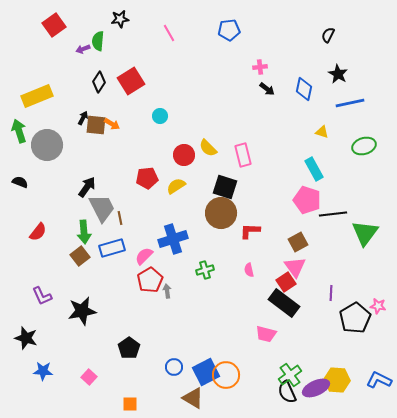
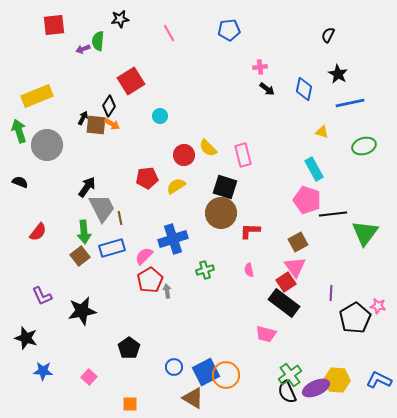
red square at (54, 25): rotated 30 degrees clockwise
black diamond at (99, 82): moved 10 px right, 24 px down
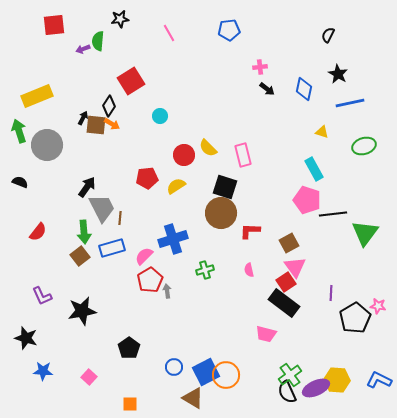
brown line at (120, 218): rotated 16 degrees clockwise
brown square at (298, 242): moved 9 px left, 1 px down
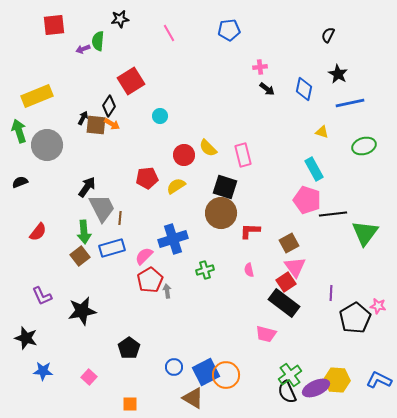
black semicircle at (20, 182): rotated 42 degrees counterclockwise
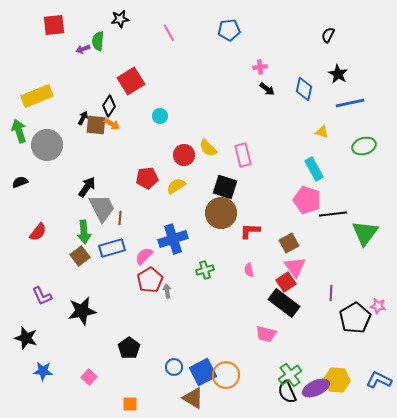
blue square at (206, 372): moved 3 px left
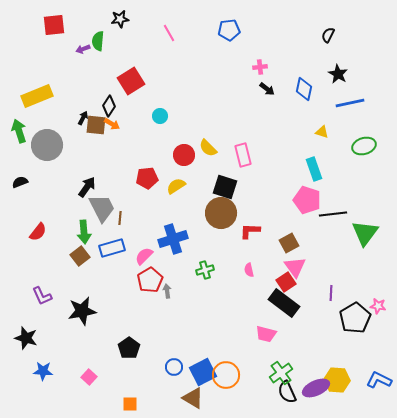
cyan rectangle at (314, 169): rotated 10 degrees clockwise
green cross at (290, 375): moved 9 px left, 2 px up
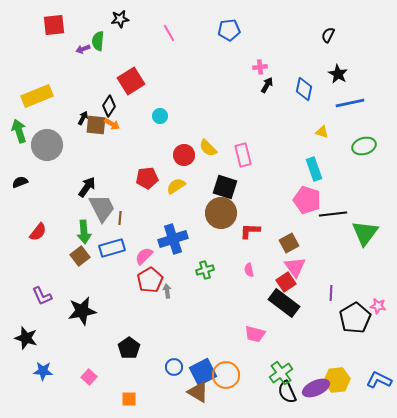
black arrow at (267, 89): moved 4 px up; rotated 98 degrees counterclockwise
pink trapezoid at (266, 334): moved 11 px left
yellow hexagon at (337, 380): rotated 10 degrees counterclockwise
brown triangle at (193, 398): moved 5 px right, 6 px up
orange square at (130, 404): moved 1 px left, 5 px up
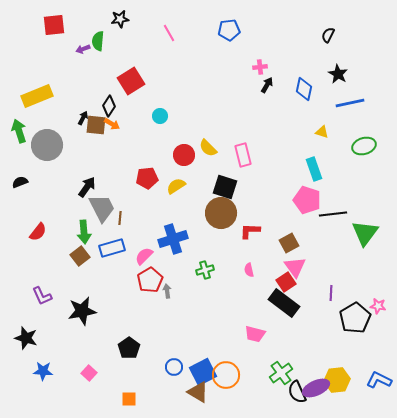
pink square at (89, 377): moved 4 px up
black semicircle at (287, 392): moved 10 px right
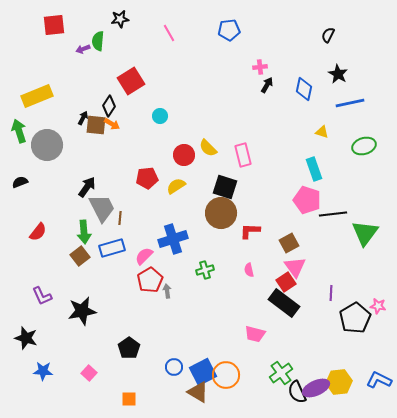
yellow hexagon at (337, 380): moved 2 px right, 2 px down
